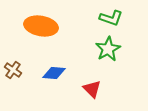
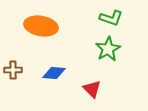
brown cross: rotated 36 degrees counterclockwise
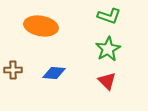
green L-shape: moved 2 px left, 2 px up
red triangle: moved 15 px right, 8 px up
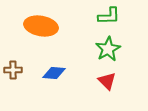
green L-shape: rotated 20 degrees counterclockwise
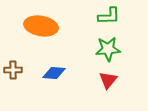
green star: rotated 25 degrees clockwise
red triangle: moved 1 px right, 1 px up; rotated 24 degrees clockwise
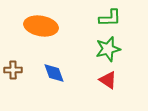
green L-shape: moved 1 px right, 2 px down
green star: rotated 10 degrees counterclockwise
blue diamond: rotated 65 degrees clockwise
red triangle: rotated 36 degrees counterclockwise
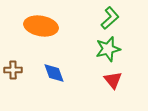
green L-shape: rotated 40 degrees counterclockwise
red triangle: moved 5 px right; rotated 18 degrees clockwise
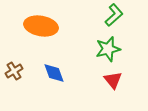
green L-shape: moved 4 px right, 3 px up
brown cross: moved 1 px right, 1 px down; rotated 30 degrees counterclockwise
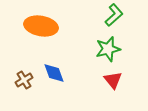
brown cross: moved 10 px right, 9 px down
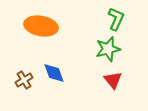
green L-shape: moved 2 px right, 4 px down; rotated 25 degrees counterclockwise
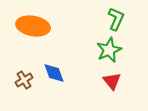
orange ellipse: moved 8 px left
green star: moved 1 px right, 1 px down; rotated 10 degrees counterclockwise
red triangle: moved 1 px left, 1 px down
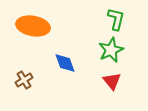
green L-shape: rotated 10 degrees counterclockwise
green star: moved 2 px right
blue diamond: moved 11 px right, 10 px up
